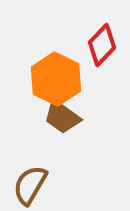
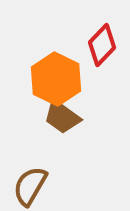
brown semicircle: moved 1 px down
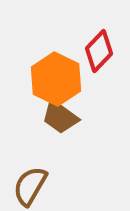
red diamond: moved 3 px left, 6 px down
brown trapezoid: moved 2 px left
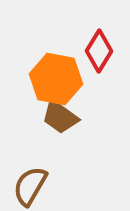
red diamond: rotated 12 degrees counterclockwise
orange hexagon: rotated 15 degrees counterclockwise
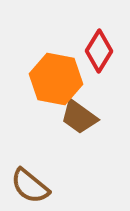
brown trapezoid: moved 19 px right
brown semicircle: rotated 81 degrees counterclockwise
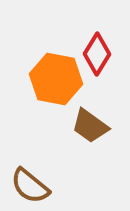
red diamond: moved 2 px left, 3 px down
brown trapezoid: moved 11 px right, 9 px down
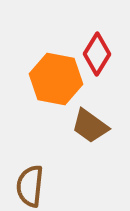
brown semicircle: rotated 57 degrees clockwise
